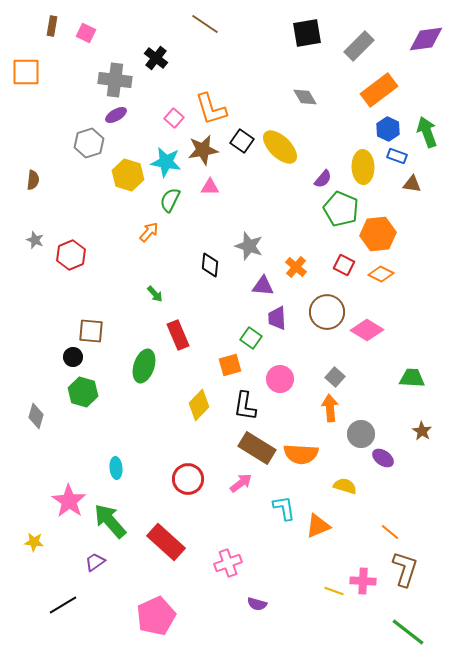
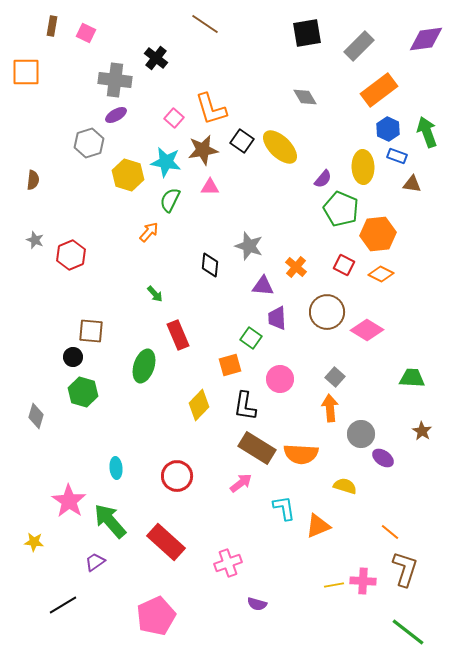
red circle at (188, 479): moved 11 px left, 3 px up
yellow line at (334, 591): moved 6 px up; rotated 30 degrees counterclockwise
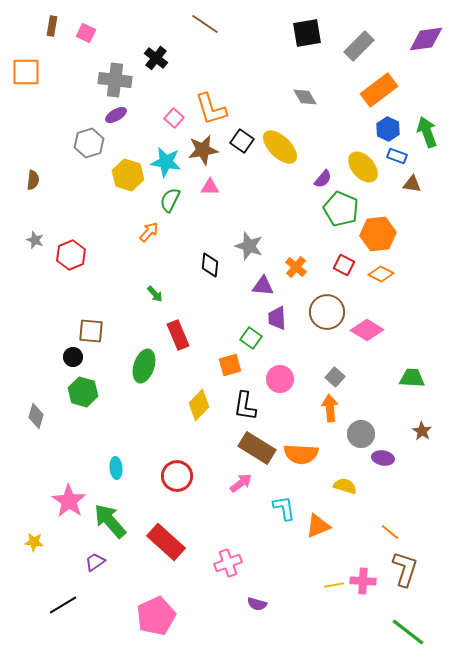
yellow ellipse at (363, 167): rotated 40 degrees counterclockwise
purple ellipse at (383, 458): rotated 25 degrees counterclockwise
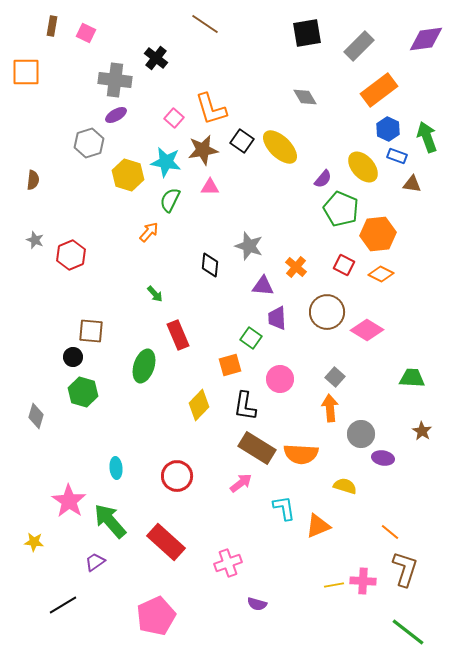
green arrow at (427, 132): moved 5 px down
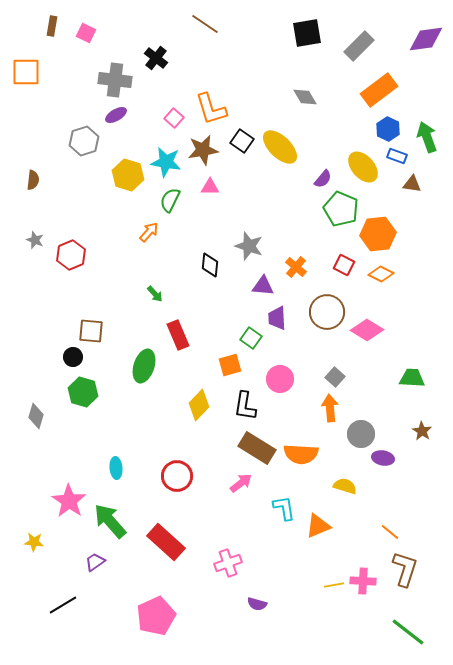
gray hexagon at (89, 143): moved 5 px left, 2 px up
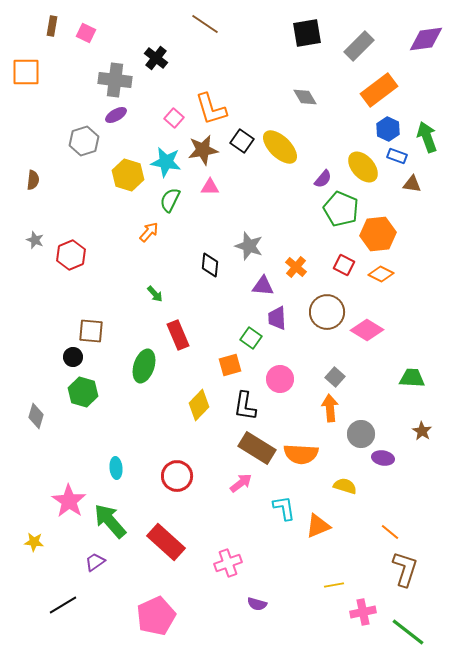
pink cross at (363, 581): moved 31 px down; rotated 15 degrees counterclockwise
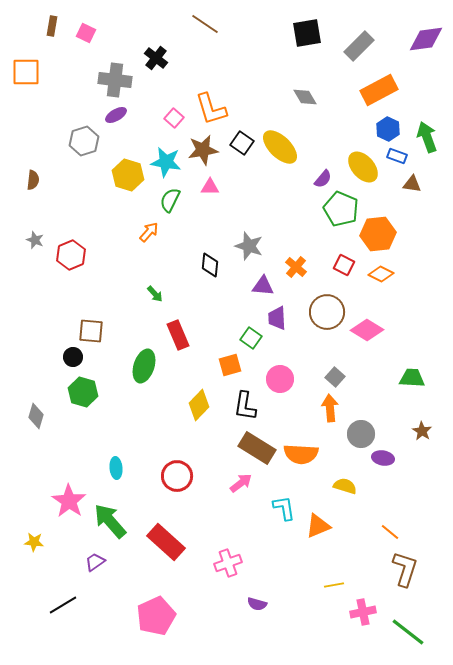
orange rectangle at (379, 90): rotated 9 degrees clockwise
black square at (242, 141): moved 2 px down
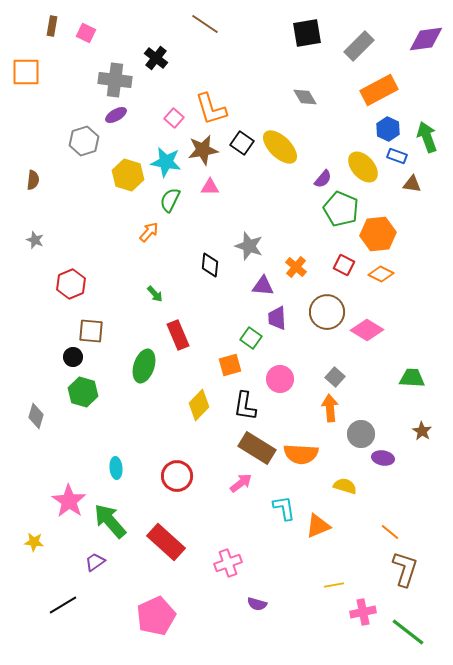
red hexagon at (71, 255): moved 29 px down
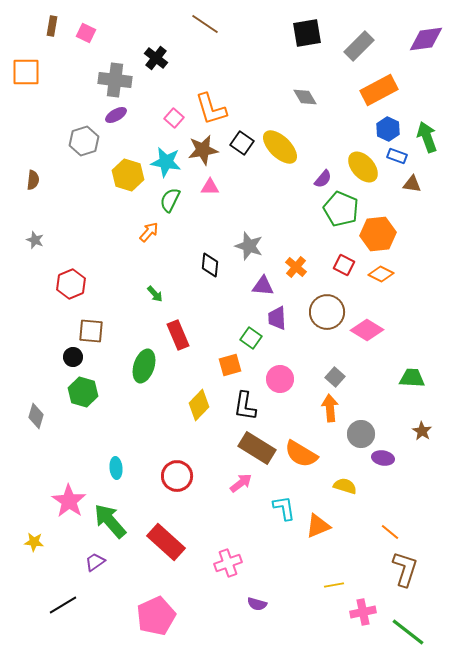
orange semicircle at (301, 454): rotated 28 degrees clockwise
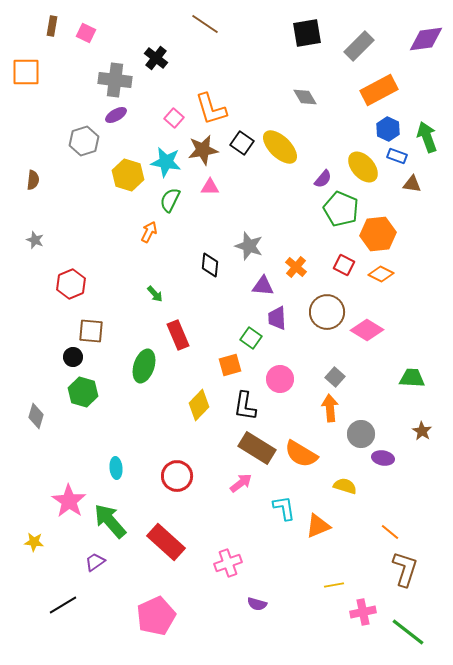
orange arrow at (149, 232): rotated 15 degrees counterclockwise
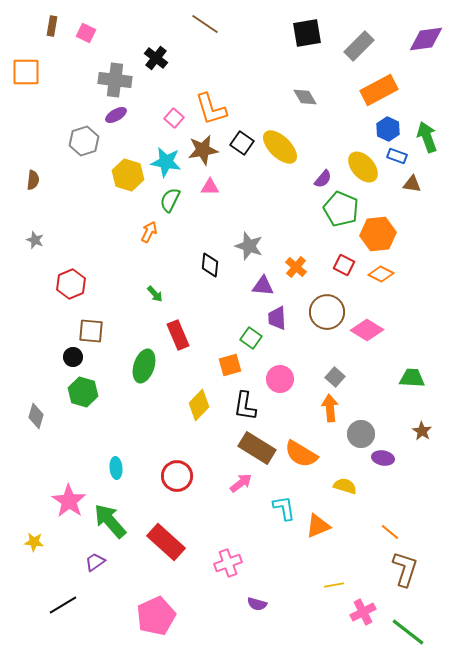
pink cross at (363, 612): rotated 15 degrees counterclockwise
